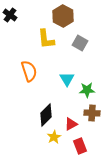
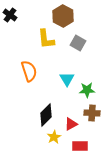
gray square: moved 2 px left
red rectangle: rotated 70 degrees counterclockwise
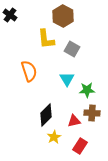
gray square: moved 6 px left, 6 px down
red triangle: moved 3 px right, 3 px up; rotated 16 degrees clockwise
red rectangle: rotated 56 degrees counterclockwise
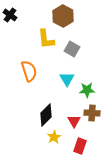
red triangle: rotated 48 degrees counterclockwise
red rectangle: rotated 14 degrees counterclockwise
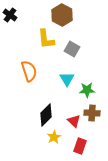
brown hexagon: moved 1 px left, 1 px up
red triangle: rotated 16 degrees counterclockwise
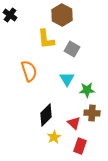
red triangle: moved 2 px down
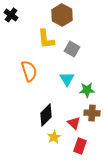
black cross: moved 1 px right
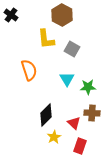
orange semicircle: moved 1 px up
green star: moved 1 px right, 3 px up
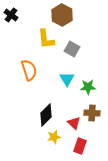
yellow star: rotated 16 degrees clockwise
